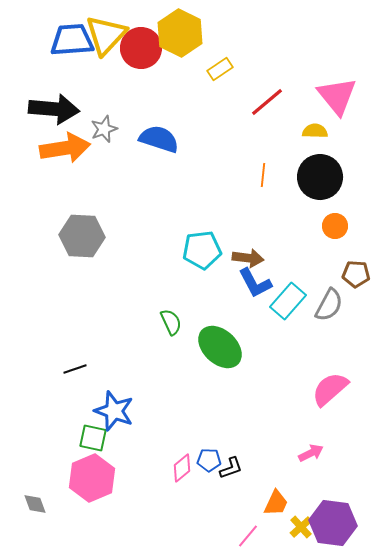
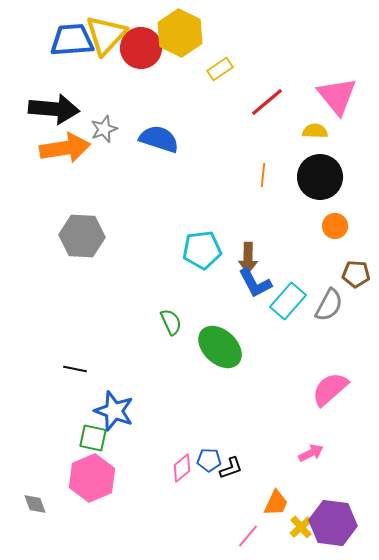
brown arrow: rotated 84 degrees clockwise
black line: rotated 30 degrees clockwise
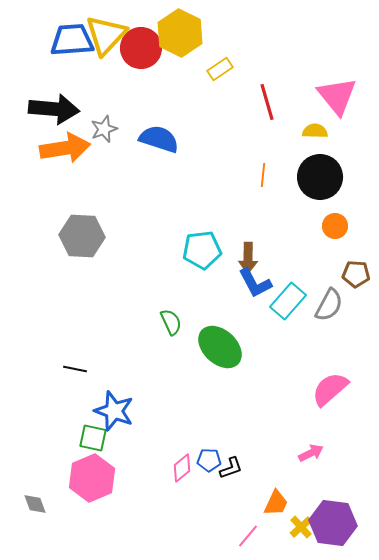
red line: rotated 66 degrees counterclockwise
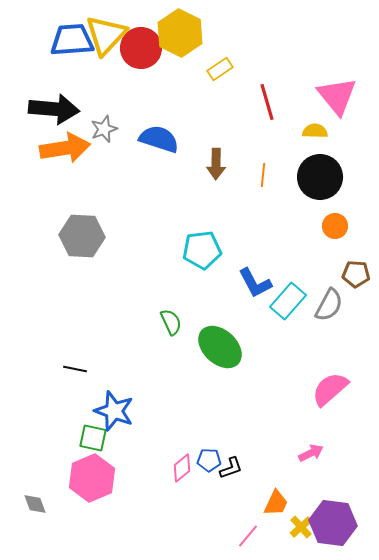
brown arrow: moved 32 px left, 94 px up
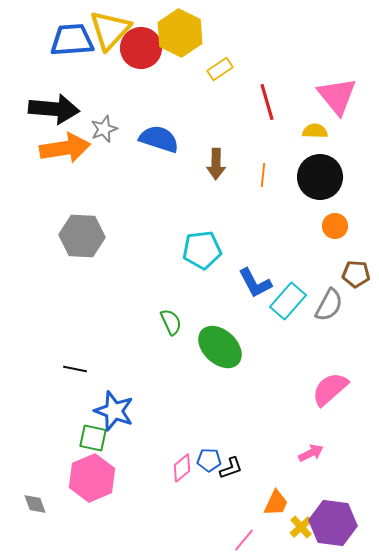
yellow triangle: moved 4 px right, 5 px up
pink line: moved 4 px left, 4 px down
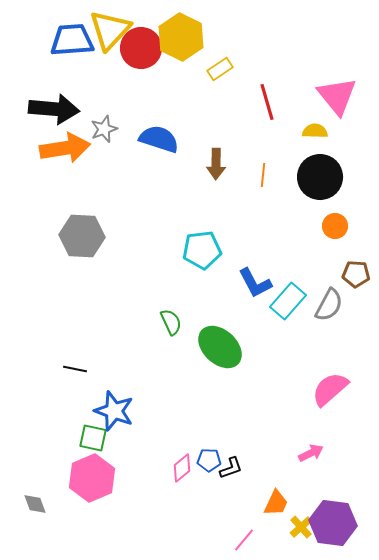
yellow hexagon: moved 1 px right, 4 px down
